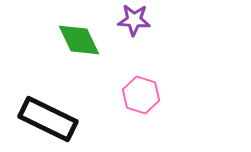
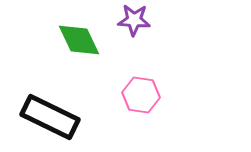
pink hexagon: rotated 9 degrees counterclockwise
black rectangle: moved 2 px right, 2 px up
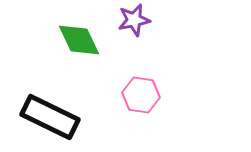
purple star: rotated 16 degrees counterclockwise
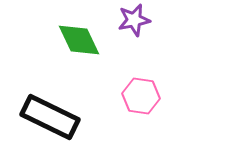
pink hexagon: moved 1 px down
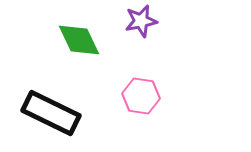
purple star: moved 7 px right, 1 px down
black rectangle: moved 1 px right, 4 px up
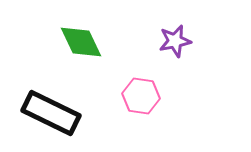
purple star: moved 34 px right, 20 px down
green diamond: moved 2 px right, 2 px down
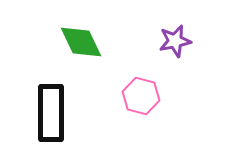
pink hexagon: rotated 6 degrees clockwise
black rectangle: rotated 64 degrees clockwise
